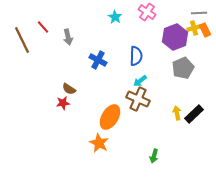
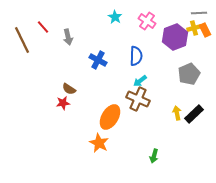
pink cross: moved 9 px down
gray pentagon: moved 6 px right, 6 px down
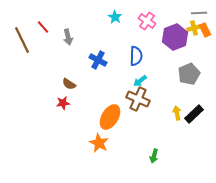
brown semicircle: moved 5 px up
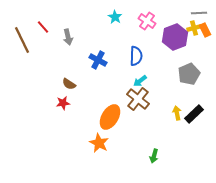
brown cross: rotated 15 degrees clockwise
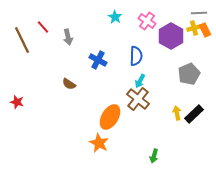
purple hexagon: moved 4 px left, 1 px up; rotated 10 degrees counterclockwise
cyan arrow: rotated 24 degrees counterclockwise
red star: moved 46 px left, 1 px up; rotated 24 degrees clockwise
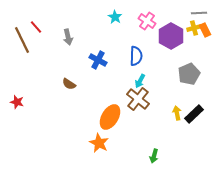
red line: moved 7 px left
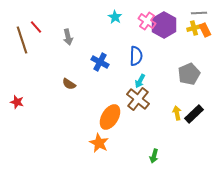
purple hexagon: moved 7 px left, 11 px up
brown line: rotated 8 degrees clockwise
blue cross: moved 2 px right, 2 px down
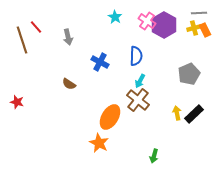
brown cross: moved 1 px down
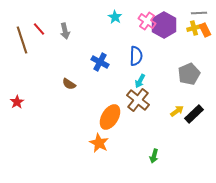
red line: moved 3 px right, 2 px down
gray arrow: moved 3 px left, 6 px up
red star: rotated 24 degrees clockwise
yellow arrow: moved 2 px up; rotated 64 degrees clockwise
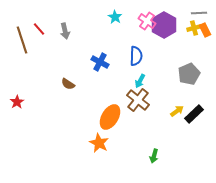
brown semicircle: moved 1 px left
